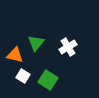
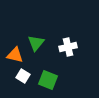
white cross: rotated 18 degrees clockwise
green square: rotated 12 degrees counterclockwise
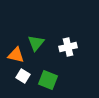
orange triangle: moved 1 px right
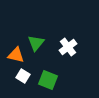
white cross: rotated 24 degrees counterclockwise
